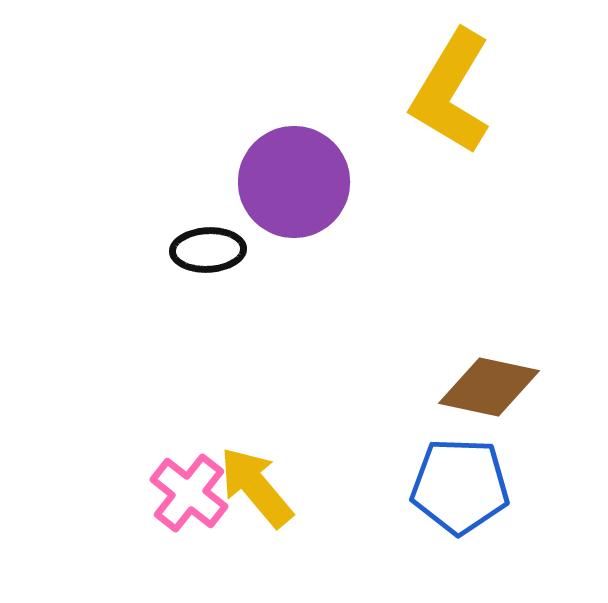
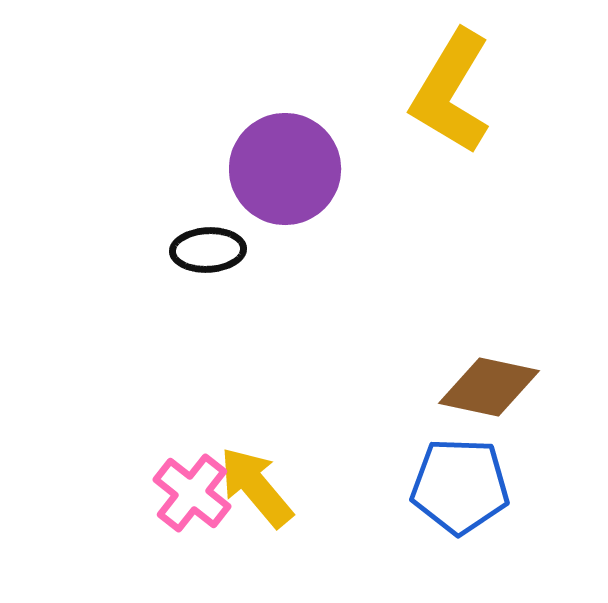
purple circle: moved 9 px left, 13 px up
pink cross: moved 3 px right
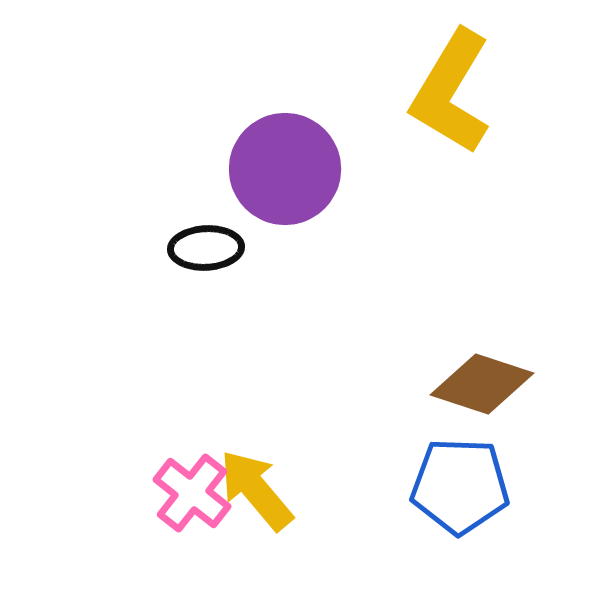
black ellipse: moved 2 px left, 2 px up
brown diamond: moved 7 px left, 3 px up; rotated 6 degrees clockwise
yellow arrow: moved 3 px down
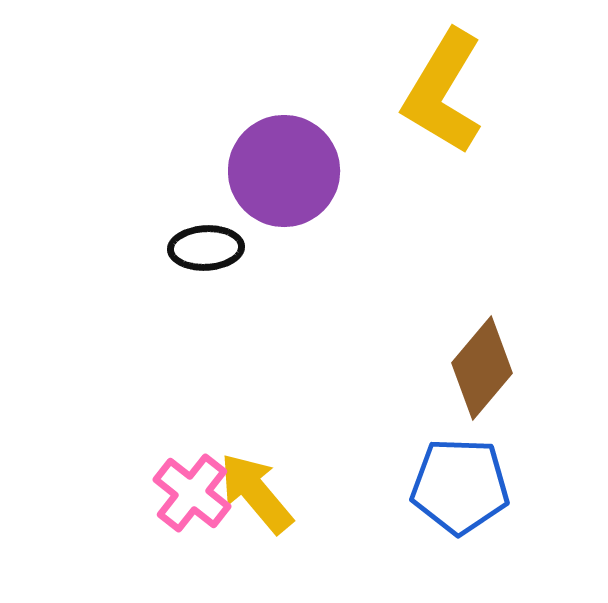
yellow L-shape: moved 8 px left
purple circle: moved 1 px left, 2 px down
brown diamond: moved 16 px up; rotated 68 degrees counterclockwise
yellow arrow: moved 3 px down
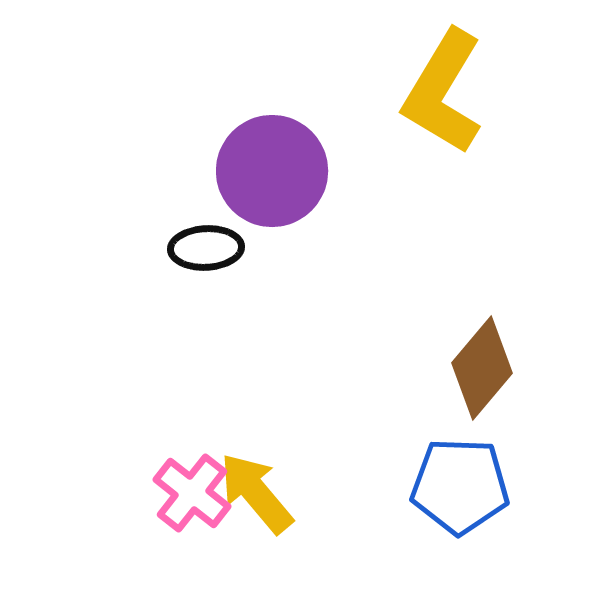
purple circle: moved 12 px left
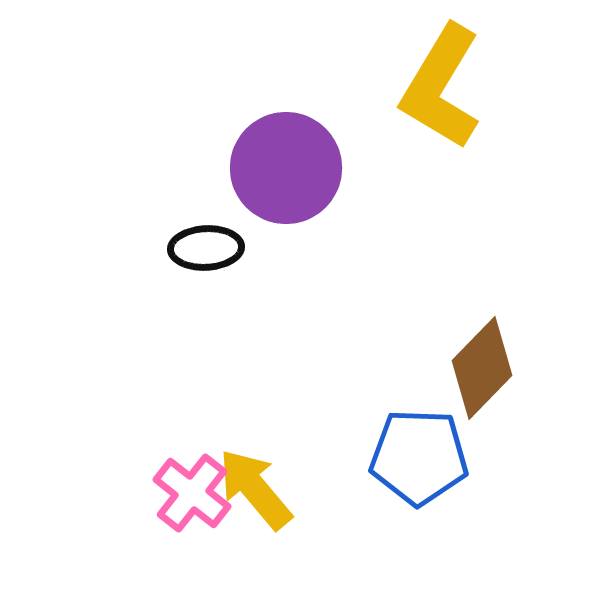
yellow L-shape: moved 2 px left, 5 px up
purple circle: moved 14 px right, 3 px up
brown diamond: rotated 4 degrees clockwise
blue pentagon: moved 41 px left, 29 px up
yellow arrow: moved 1 px left, 4 px up
